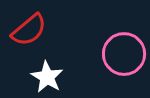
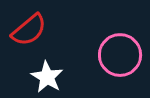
pink circle: moved 4 px left, 1 px down
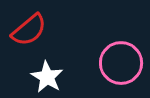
pink circle: moved 1 px right, 8 px down
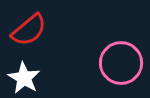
white star: moved 23 px left, 1 px down
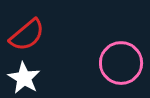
red semicircle: moved 2 px left, 5 px down
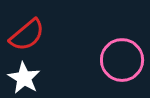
pink circle: moved 1 px right, 3 px up
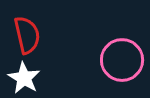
red semicircle: rotated 63 degrees counterclockwise
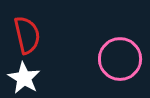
pink circle: moved 2 px left, 1 px up
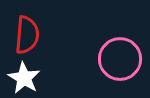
red semicircle: rotated 18 degrees clockwise
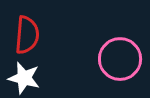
white star: rotated 16 degrees counterclockwise
